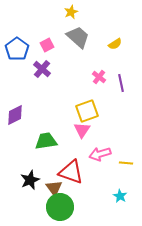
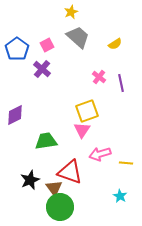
red triangle: moved 1 px left
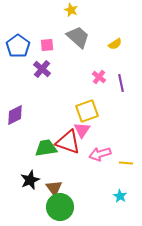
yellow star: moved 2 px up; rotated 24 degrees counterclockwise
pink square: rotated 24 degrees clockwise
blue pentagon: moved 1 px right, 3 px up
green trapezoid: moved 7 px down
red triangle: moved 2 px left, 30 px up
